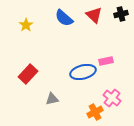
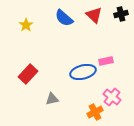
pink cross: moved 1 px up
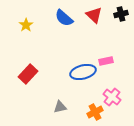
gray triangle: moved 8 px right, 8 px down
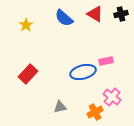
red triangle: moved 1 px right, 1 px up; rotated 12 degrees counterclockwise
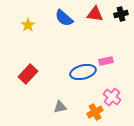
red triangle: rotated 24 degrees counterclockwise
yellow star: moved 2 px right
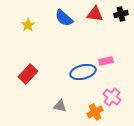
gray triangle: moved 1 px up; rotated 24 degrees clockwise
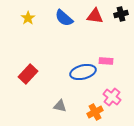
red triangle: moved 2 px down
yellow star: moved 7 px up
pink rectangle: rotated 16 degrees clockwise
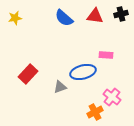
yellow star: moved 13 px left; rotated 24 degrees clockwise
pink rectangle: moved 6 px up
gray triangle: moved 19 px up; rotated 32 degrees counterclockwise
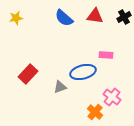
black cross: moved 3 px right, 3 px down; rotated 16 degrees counterclockwise
yellow star: moved 1 px right
orange cross: rotated 21 degrees counterclockwise
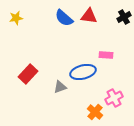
red triangle: moved 6 px left
pink cross: moved 2 px right, 1 px down; rotated 24 degrees clockwise
